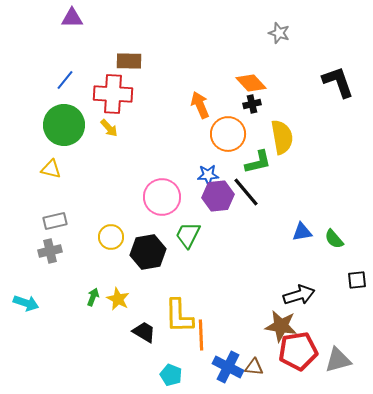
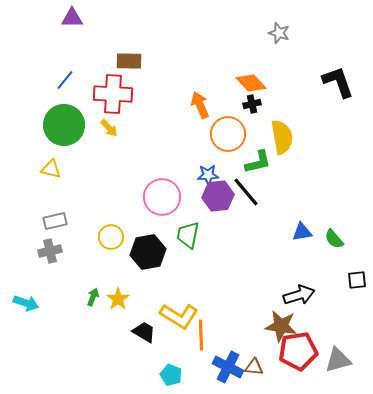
green trapezoid: rotated 16 degrees counterclockwise
yellow star: rotated 10 degrees clockwise
yellow L-shape: rotated 57 degrees counterclockwise
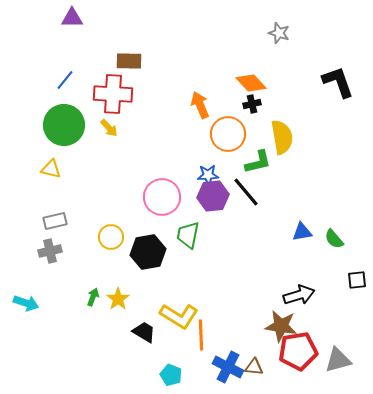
purple hexagon: moved 5 px left
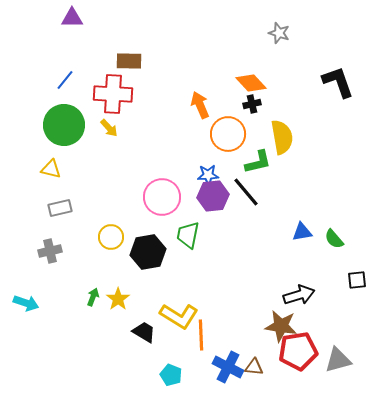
gray rectangle: moved 5 px right, 13 px up
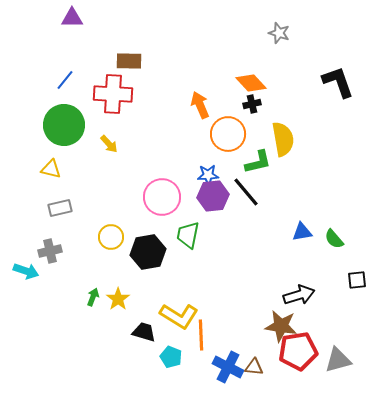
yellow arrow: moved 16 px down
yellow semicircle: moved 1 px right, 2 px down
cyan arrow: moved 32 px up
black trapezoid: rotated 15 degrees counterclockwise
cyan pentagon: moved 18 px up
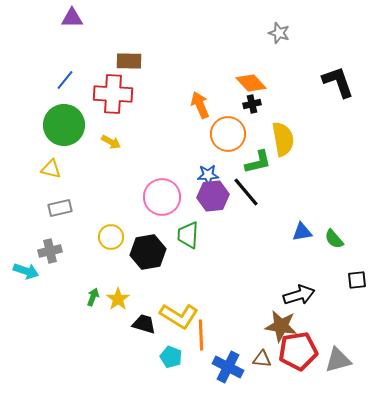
yellow arrow: moved 2 px right, 2 px up; rotated 18 degrees counterclockwise
green trapezoid: rotated 8 degrees counterclockwise
black trapezoid: moved 8 px up
brown triangle: moved 8 px right, 8 px up
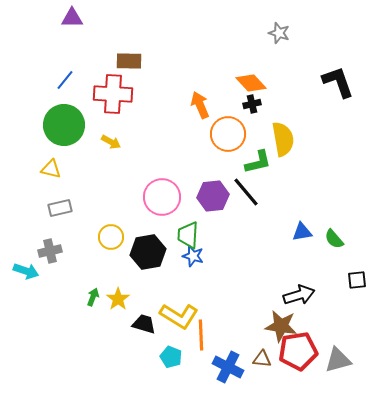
blue star: moved 15 px left, 81 px down; rotated 20 degrees clockwise
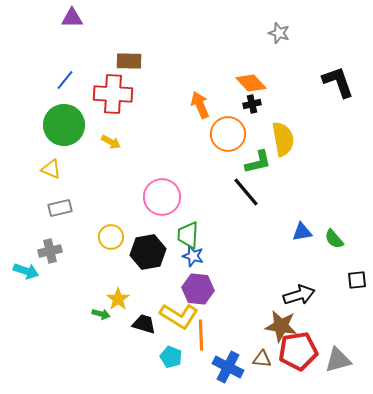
yellow triangle: rotated 10 degrees clockwise
purple hexagon: moved 15 px left, 93 px down; rotated 12 degrees clockwise
green arrow: moved 8 px right, 17 px down; rotated 84 degrees clockwise
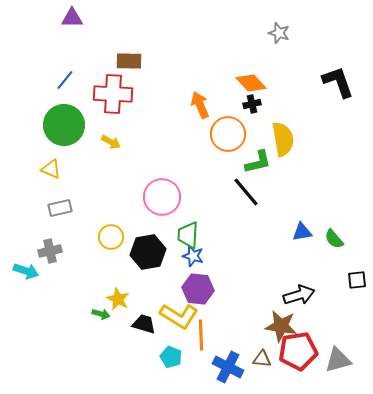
yellow star: rotated 10 degrees counterclockwise
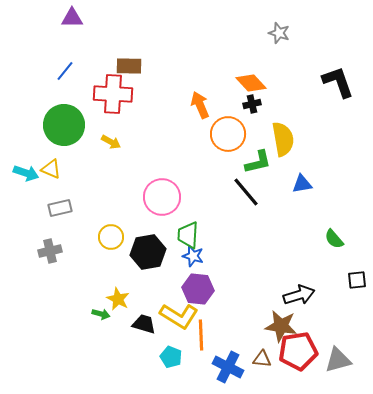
brown rectangle: moved 5 px down
blue line: moved 9 px up
blue triangle: moved 48 px up
cyan arrow: moved 98 px up
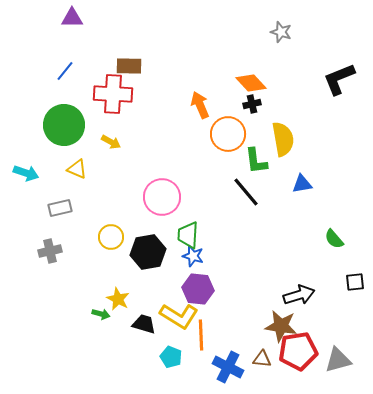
gray star: moved 2 px right, 1 px up
black L-shape: moved 1 px right, 3 px up; rotated 93 degrees counterclockwise
green L-shape: moved 2 px left, 1 px up; rotated 96 degrees clockwise
yellow triangle: moved 26 px right
black square: moved 2 px left, 2 px down
